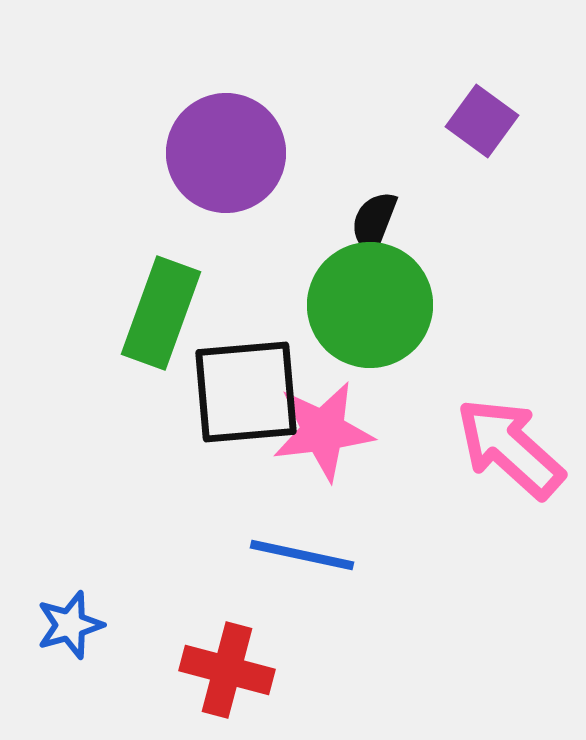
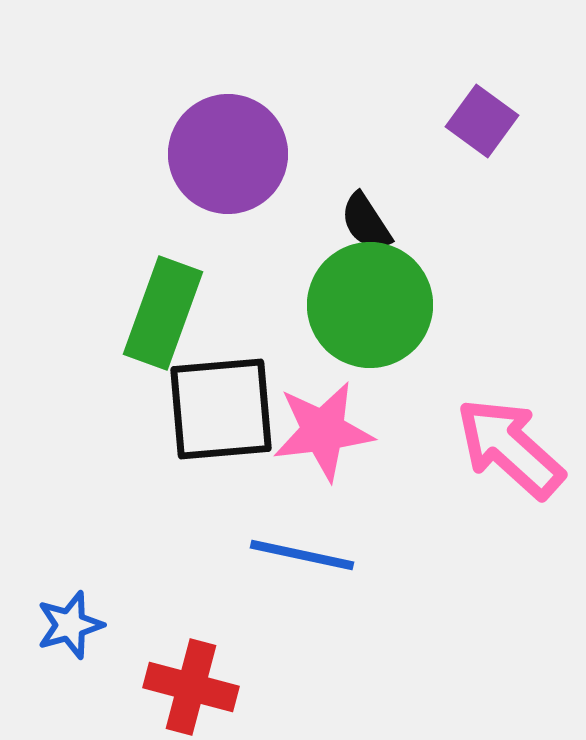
purple circle: moved 2 px right, 1 px down
black semicircle: moved 8 px left; rotated 54 degrees counterclockwise
green rectangle: moved 2 px right
black square: moved 25 px left, 17 px down
red cross: moved 36 px left, 17 px down
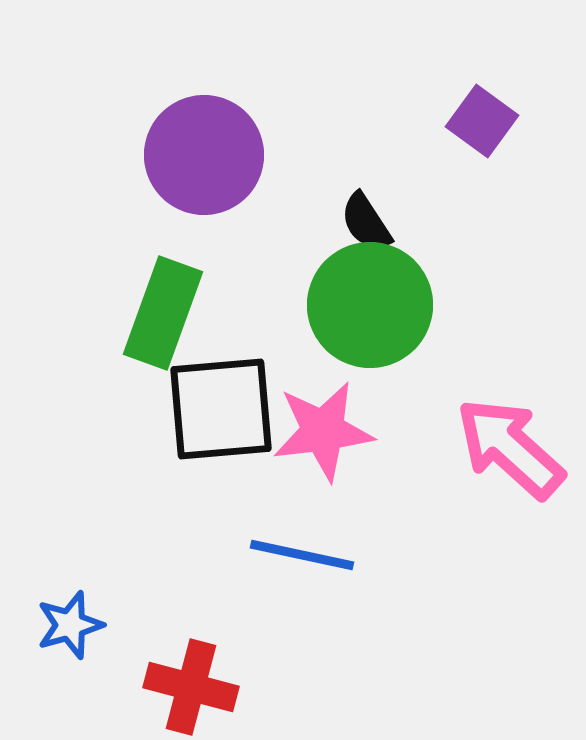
purple circle: moved 24 px left, 1 px down
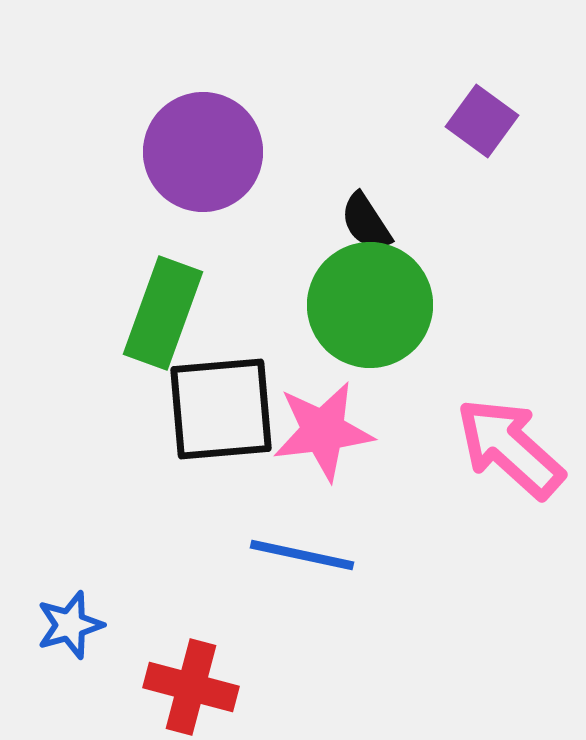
purple circle: moved 1 px left, 3 px up
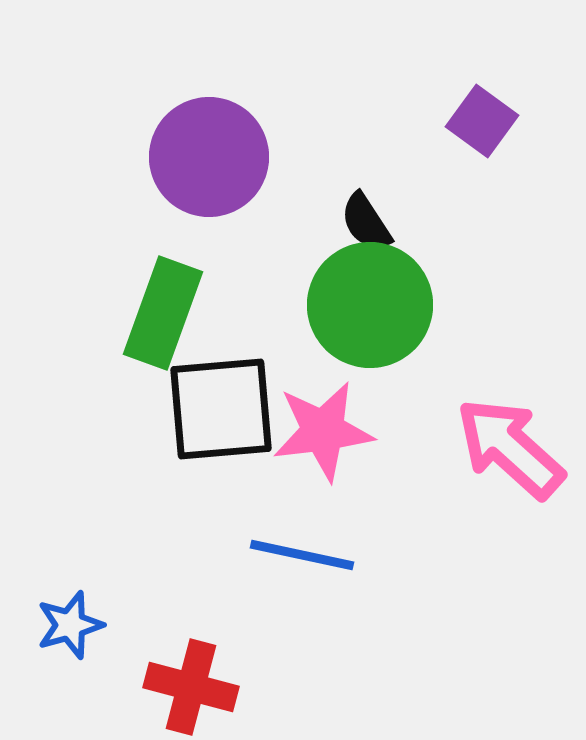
purple circle: moved 6 px right, 5 px down
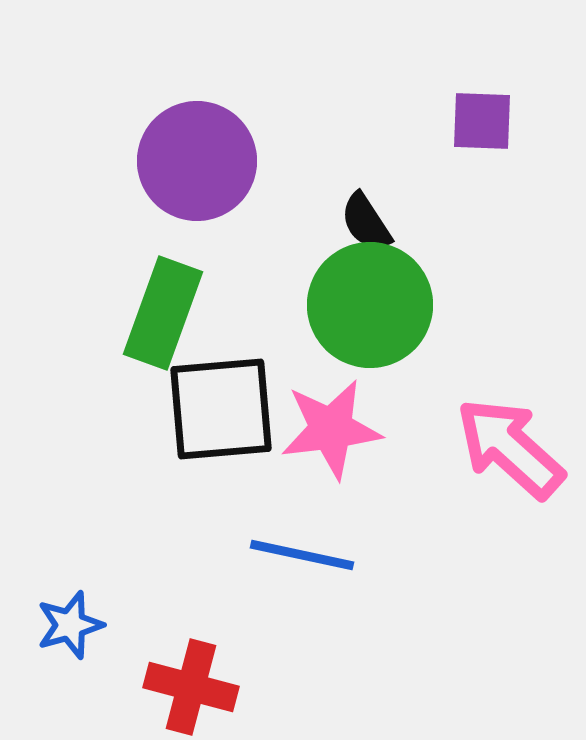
purple square: rotated 34 degrees counterclockwise
purple circle: moved 12 px left, 4 px down
pink star: moved 8 px right, 2 px up
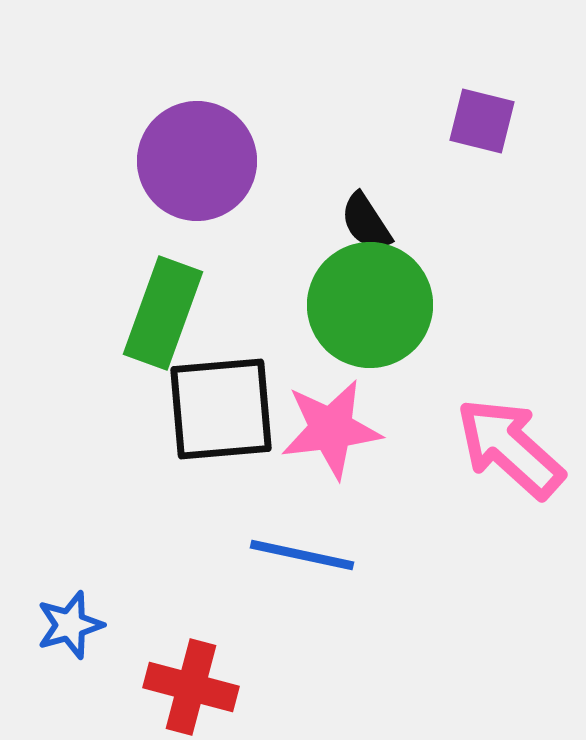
purple square: rotated 12 degrees clockwise
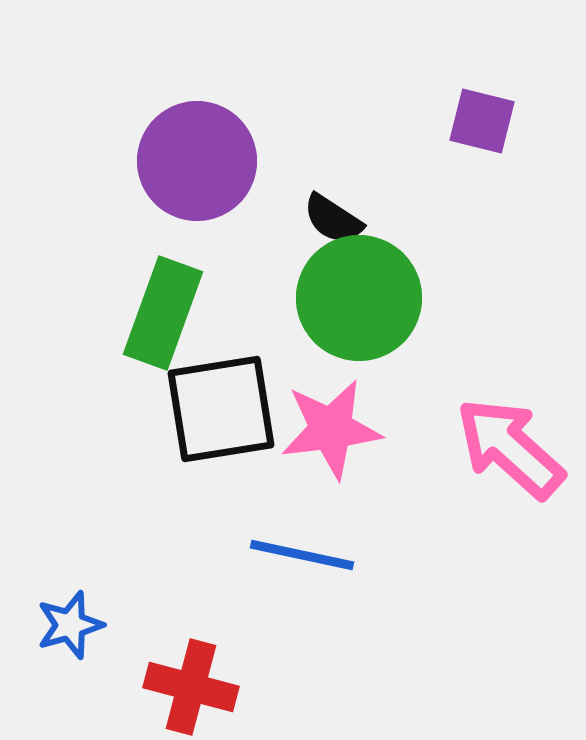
black semicircle: moved 33 px left, 3 px up; rotated 24 degrees counterclockwise
green circle: moved 11 px left, 7 px up
black square: rotated 4 degrees counterclockwise
